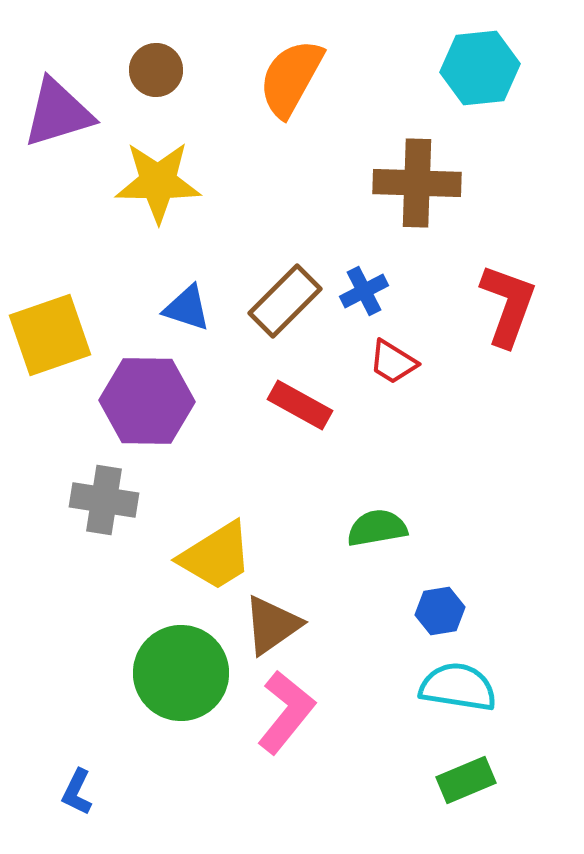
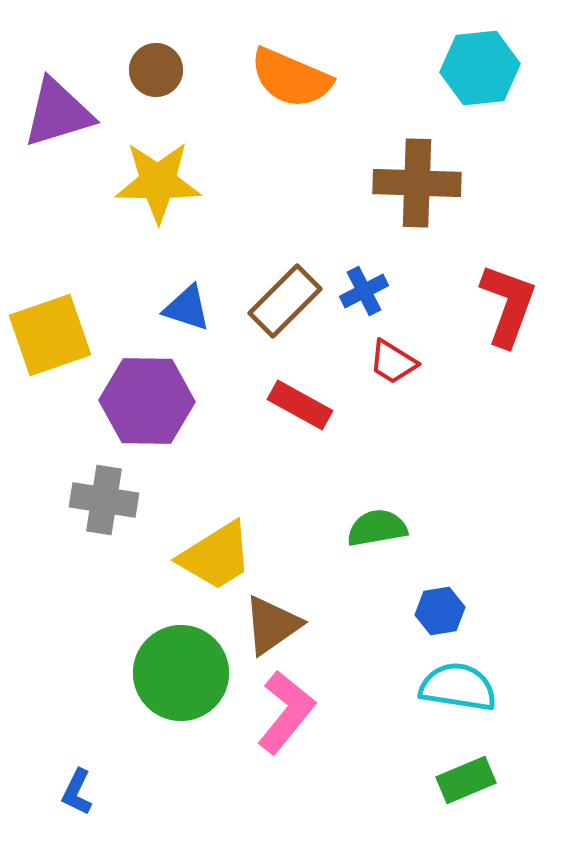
orange semicircle: rotated 96 degrees counterclockwise
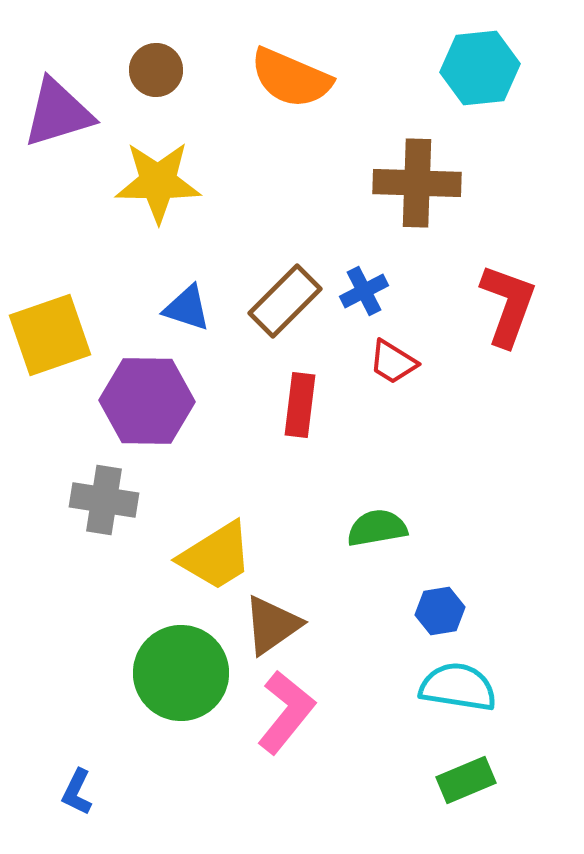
red rectangle: rotated 68 degrees clockwise
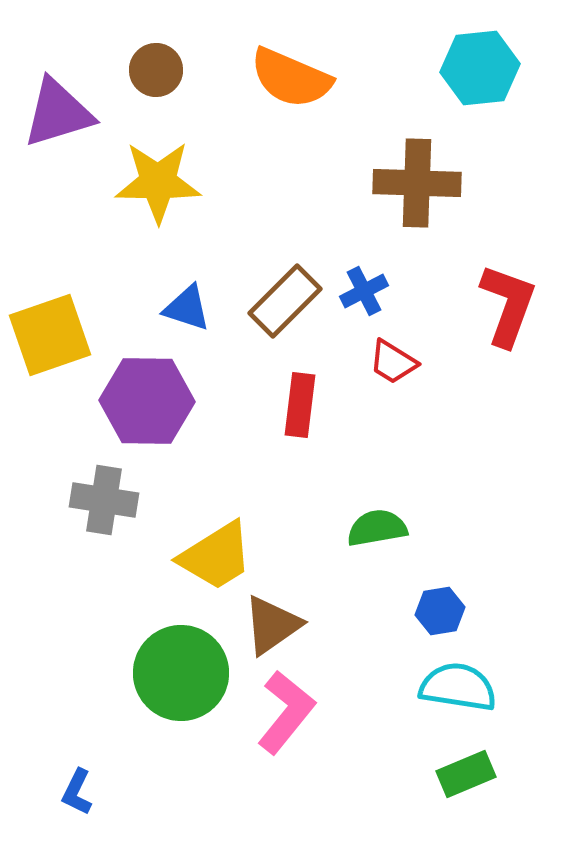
green rectangle: moved 6 px up
